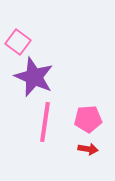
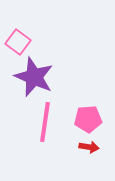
red arrow: moved 1 px right, 2 px up
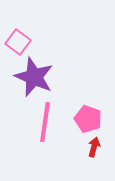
pink pentagon: rotated 24 degrees clockwise
red arrow: moved 5 px right; rotated 84 degrees counterclockwise
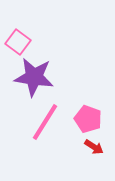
purple star: rotated 15 degrees counterclockwise
pink line: rotated 24 degrees clockwise
red arrow: rotated 108 degrees clockwise
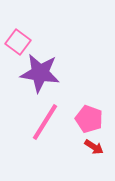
purple star: moved 6 px right, 4 px up
pink pentagon: moved 1 px right
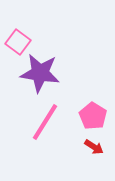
pink pentagon: moved 4 px right, 3 px up; rotated 12 degrees clockwise
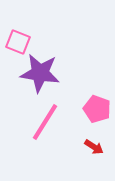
pink square: rotated 15 degrees counterclockwise
pink pentagon: moved 4 px right, 7 px up; rotated 12 degrees counterclockwise
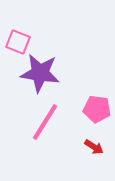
pink pentagon: rotated 12 degrees counterclockwise
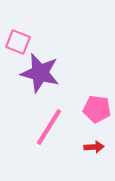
purple star: rotated 6 degrees clockwise
pink line: moved 4 px right, 5 px down
red arrow: rotated 36 degrees counterclockwise
